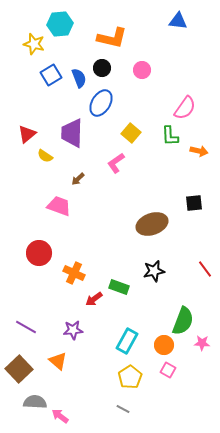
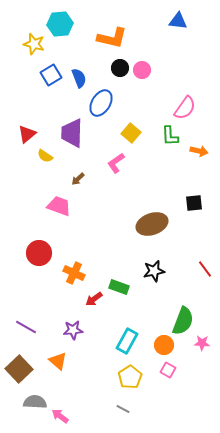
black circle: moved 18 px right
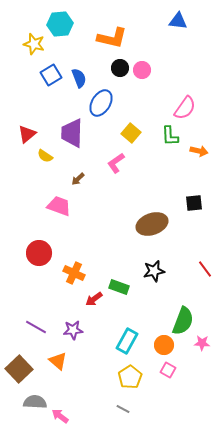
purple line: moved 10 px right
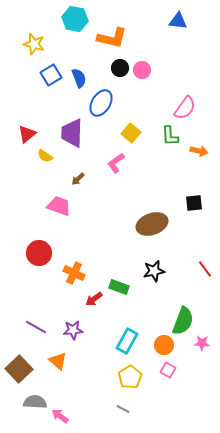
cyan hexagon: moved 15 px right, 5 px up; rotated 15 degrees clockwise
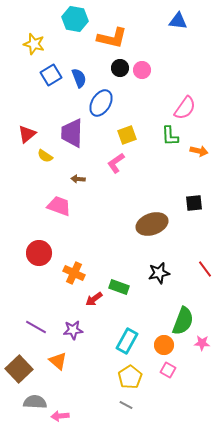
yellow square: moved 4 px left, 2 px down; rotated 30 degrees clockwise
brown arrow: rotated 48 degrees clockwise
black star: moved 5 px right, 2 px down
gray line: moved 3 px right, 4 px up
pink arrow: rotated 42 degrees counterclockwise
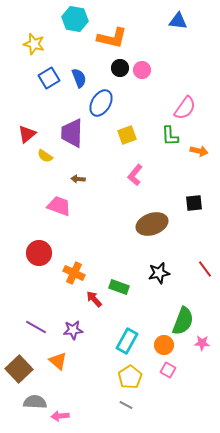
blue square: moved 2 px left, 3 px down
pink L-shape: moved 19 px right, 12 px down; rotated 15 degrees counterclockwise
red arrow: rotated 84 degrees clockwise
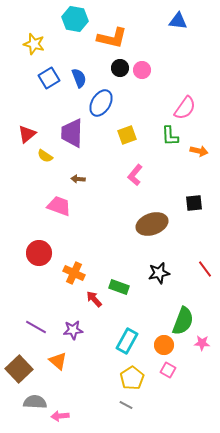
yellow pentagon: moved 2 px right, 1 px down
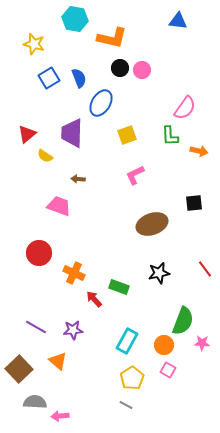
pink L-shape: rotated 25 degrees clockwise
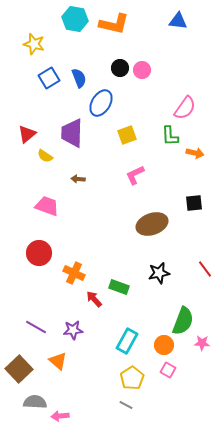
orange L-shape: moved 2 px right, 14 px up
orange arrow: moved 4 px left, 2 px down
pink trapezoid: moved 12 px left
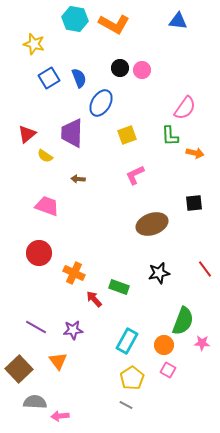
orange L-shape: rotated 16 degrees clockwise
orange triangle: rotated 12 degrees clockwise
